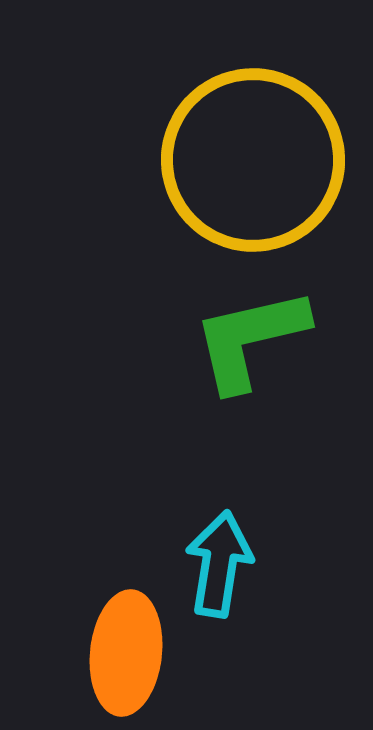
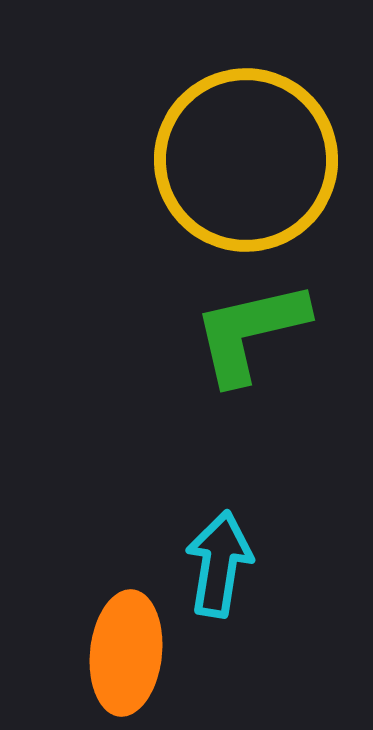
yellow circle: moved 7 px left
green L-shape: moved 7 px up
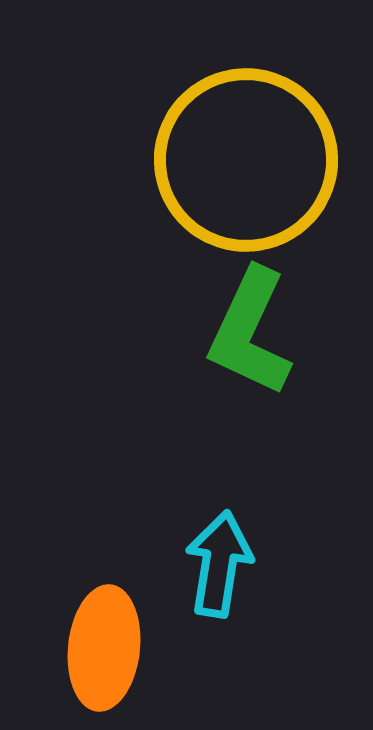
green L-shape: rotated 52 degrees counterclockwise
orange ellipse: moved 22 px left, 5 px up
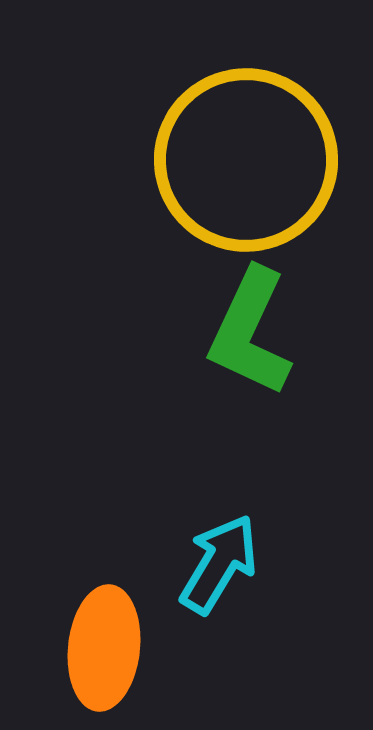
cyan arrow: rotated 22 degrees clockwise
